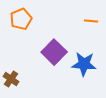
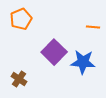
orange line: moved 2 px right, 6 px down
blue star: moved 1 px left, 2 px up
brown cross: moved 8 px right
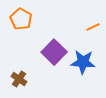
orange pentagon: rotated 20 degrees counterclockwise
orange line: rotated 32 degrees counterclockwise
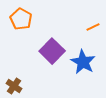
purple square: moved 2 px left, 1 px up
blue star: rotated 25 degrees clockwise
brown cross: moved 5 px left, 7 px down
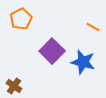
orange pentagon: rotated 15 degrees clockwise
orange line: rotated 56 degrees clockwise
blue star: rotated 15 degrees counterclockwise
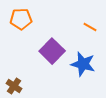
orange pentagon: rotated 25 degrees clockwise
orange line: moved 3 px left
blue star: moved 2 px down
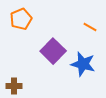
orange pentagon: rotated 20 degrees counterclockwise
purple square: moved 1 px right
brown cross: rotated 35 degrees counterclockwise
